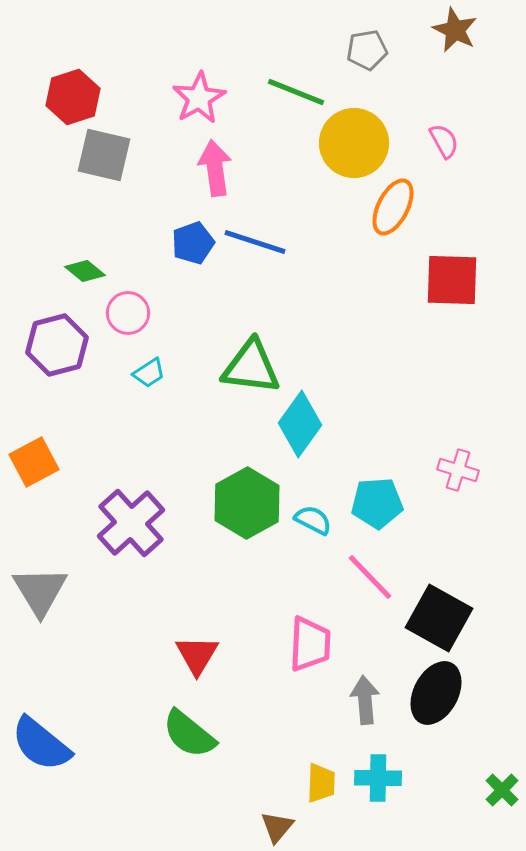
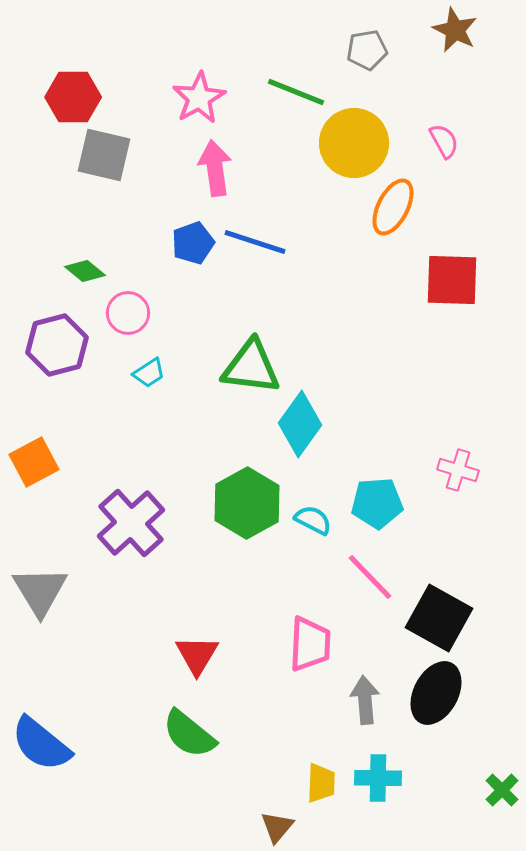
red hexagon: rotated 18 degrees clockwise
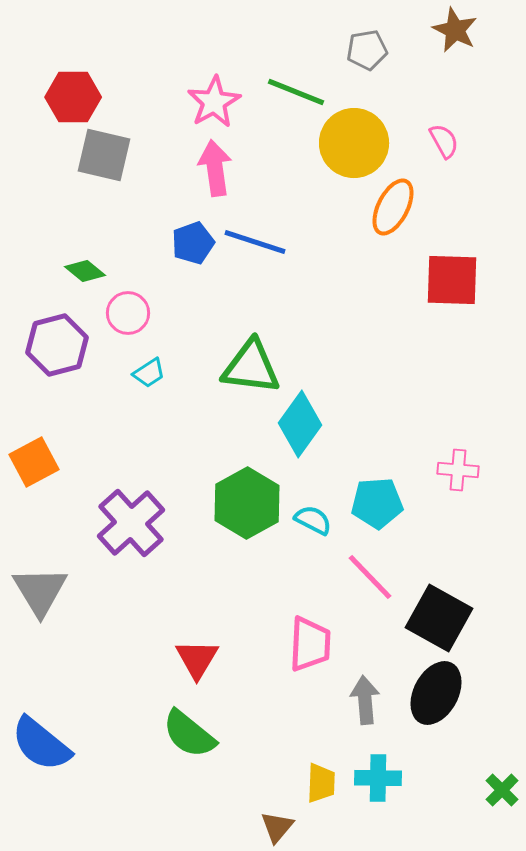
pink star: moved 15 px right, 4 px down
pink cross: rotated 12 degrees counterclockwise
red triangle: moved 4 px down
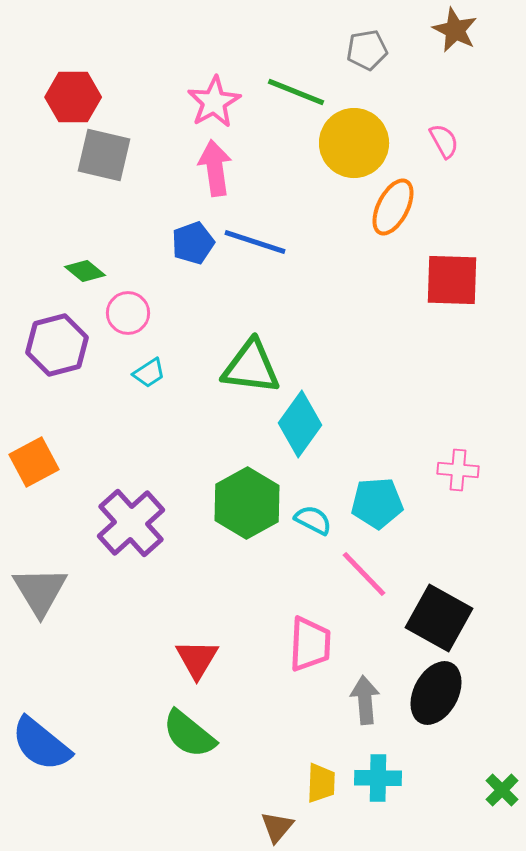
pink line: moved 6 px left, 3 px up
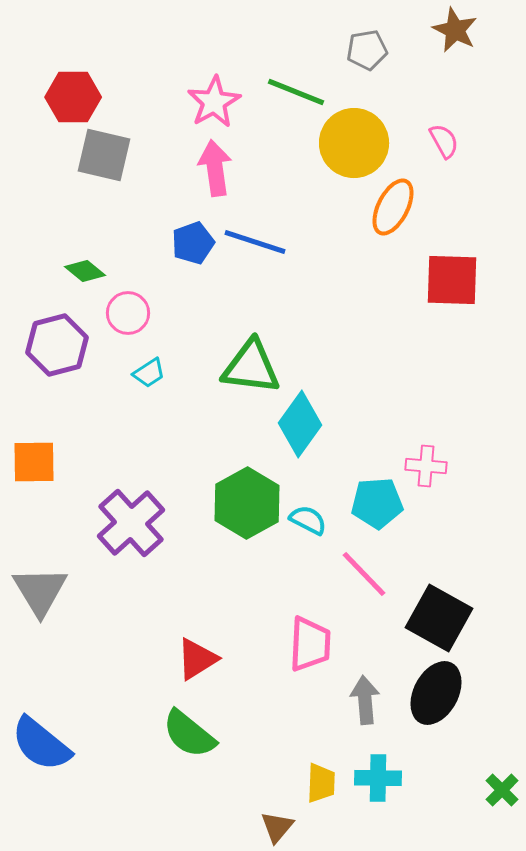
orange square: rotated 27 degrees clockwise
pink cross: moved 32 px left, 4 px up
cyan semicircle: moved 5 px left
red triangle: rotated 27 degrees clockwise
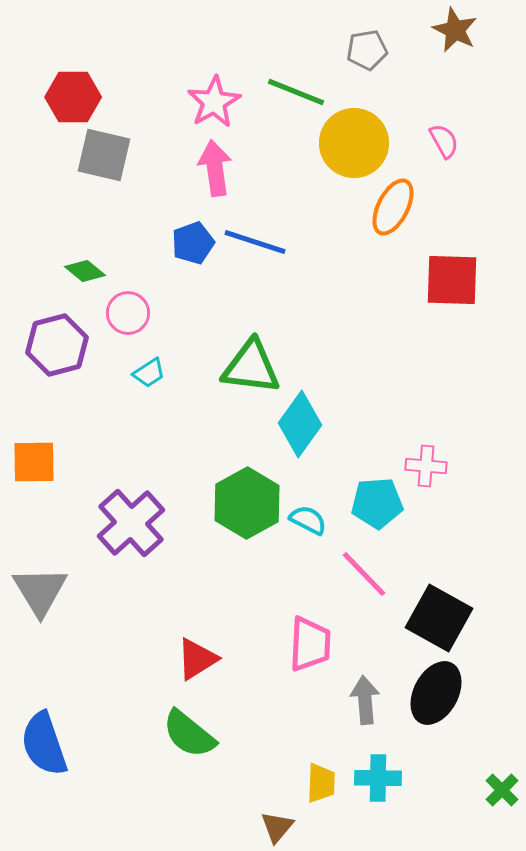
blue semicircle: moved 3 px right; rotated 32 degrees clockwise
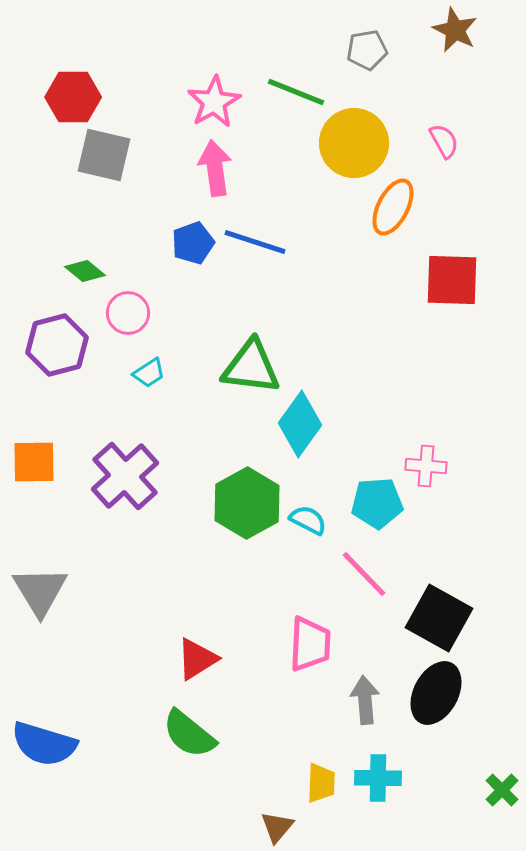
purple cross: moved 6 px left, 47 px up
blue semicircle: rotated 54 degrees counterclockwise
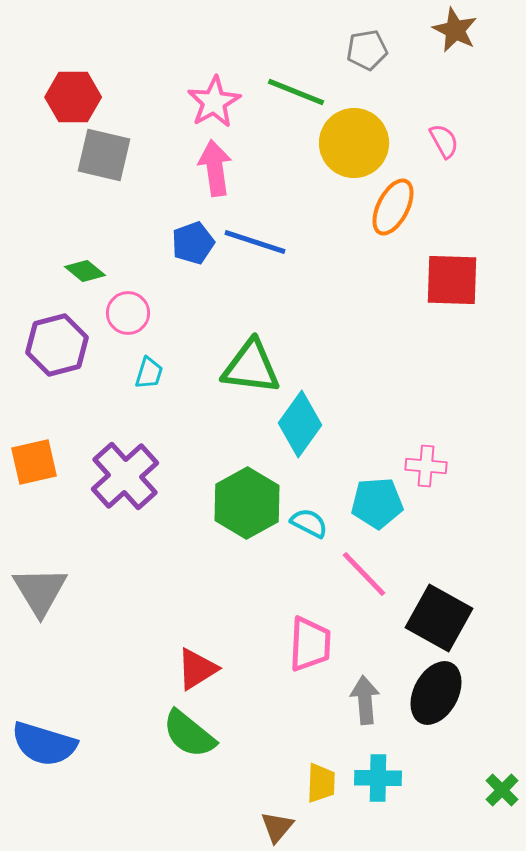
cyan trapezoid: rotated 40 degrees counterclockwise
orange square: rotated 12 degrees counterclockwise
cyan semicircle: moved 1 px right, 3 px down
red triangle: moved 10 px down
